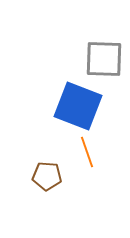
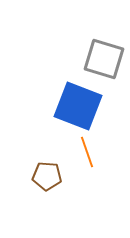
gray square: rotated 15 degrees clockwise
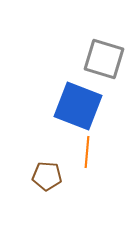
orange line: rotated 24 degrees clockwise
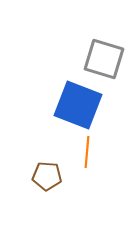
blue square: moved 1 px up
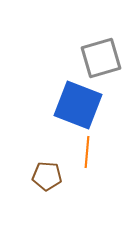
gray square: moved 3 px left, 1 px up; rotated 33 degrees counterclockwise
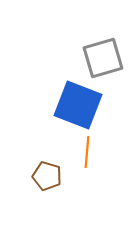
gray square: moved 2 px right
brown pentagon: rotated 12 degrees clockwise
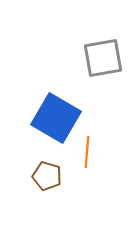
gray square: rotated 6 degrees clockwise
blue square: moved 22 px left, 13 px down; rotated 9 degrees clockwise
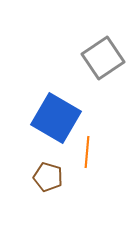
gray square: rotated 24 degrees counterclockwise
brown pentagon: moved 1 px right, 1 px down
